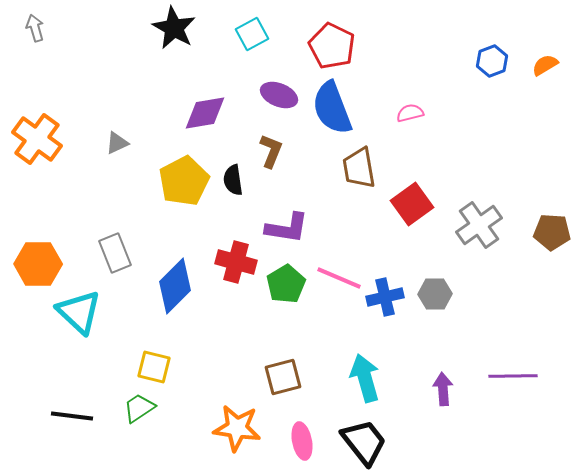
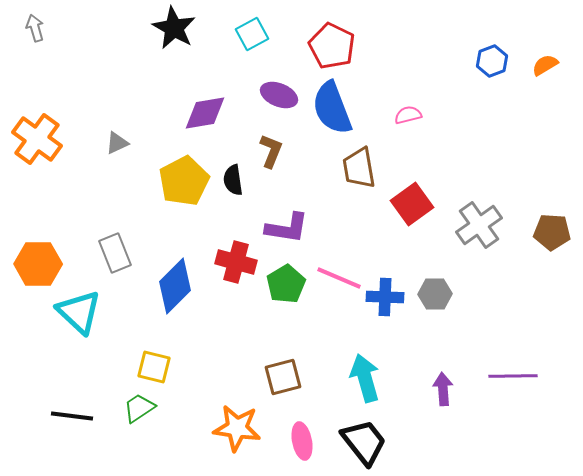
pink semicircle: moved 2 px left, 2 px down
blue cross: rotated 15 degrees clockwise
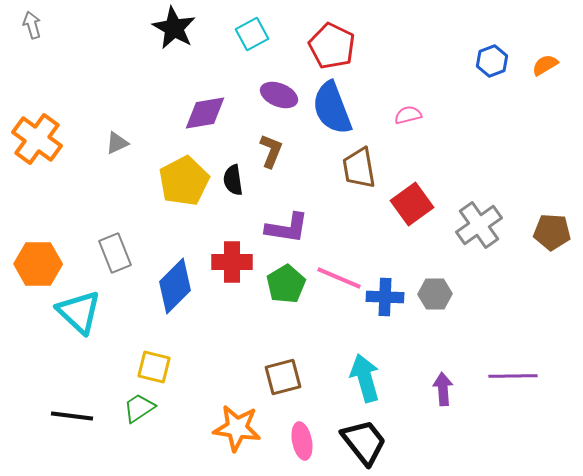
gray arrow: moved 3 px left, 3 px up
red cross: moved 4 px left; rotated 15 degrees counterclockwise
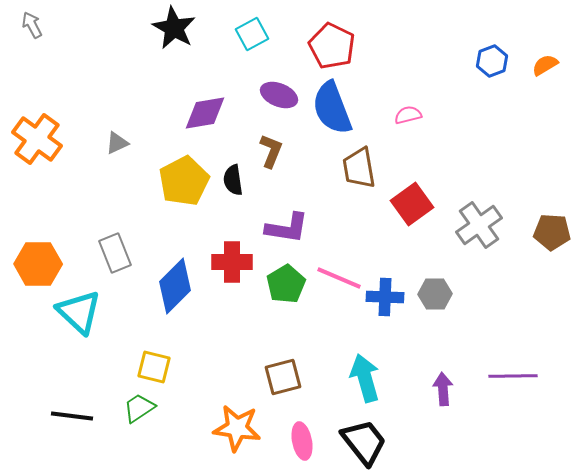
gray arrow: rotated 12 degrees counterclockwise
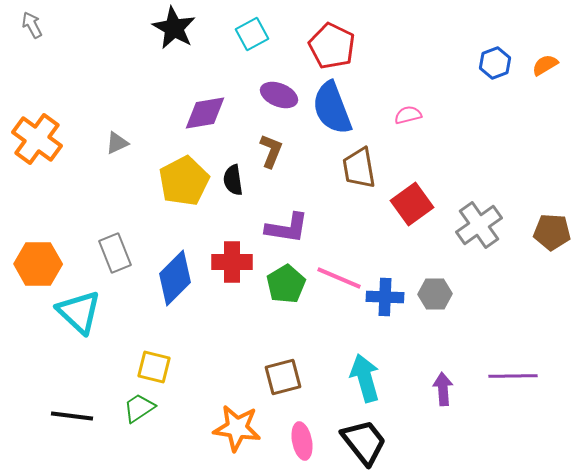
blue hexagon: moved 3 px right, 2 px down
blue diamond: moved 8 px up
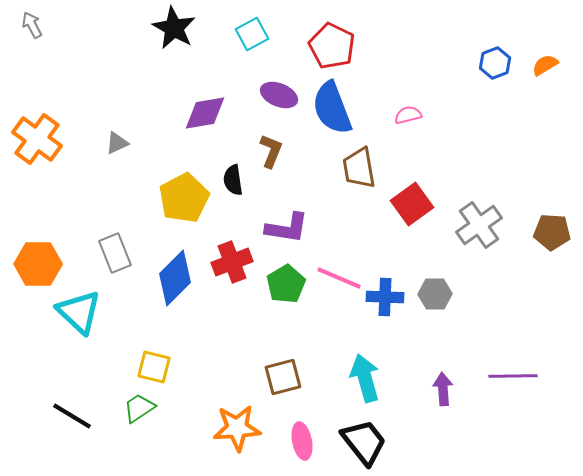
yellow pentagon: moved 17 px down
red cross: rotated 21 degrees counterclockwise
black line: rotated 24 degrees clockwise
orange star: rotated 12 degrees counterclockwise
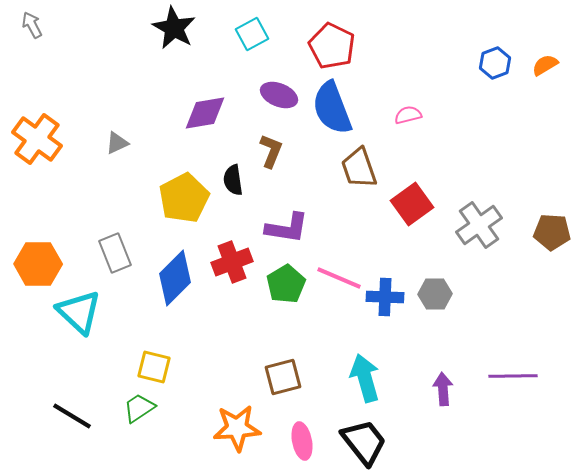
brown trapezoid: rotated 9 degrees counterclockwise
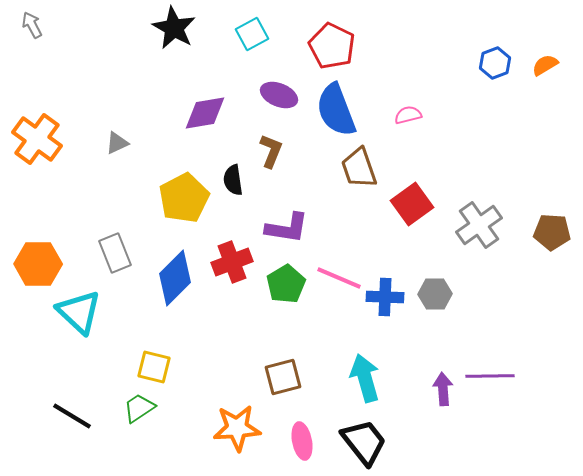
blue semicircle: moved 4 px right, 2 px down
purple line: moved 23 px left
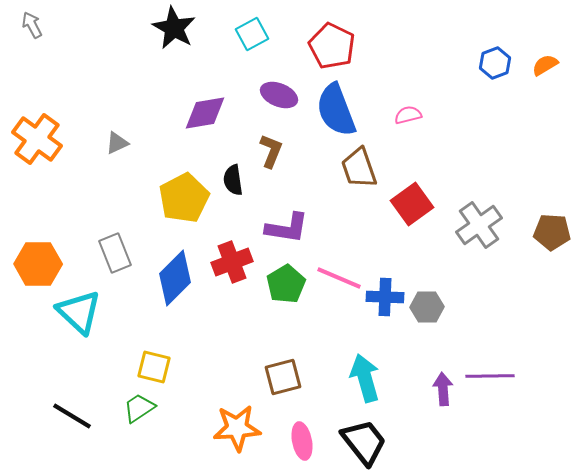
gray hexagon: moved 8 px left, 13 px down
